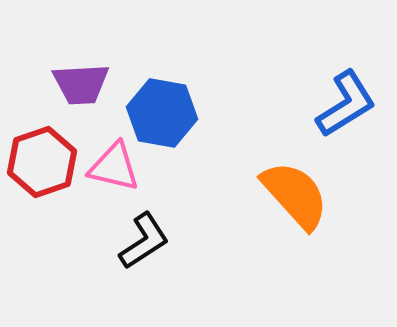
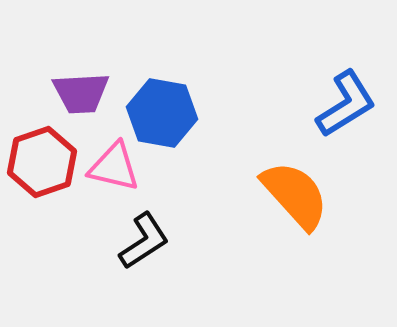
purple trapezoid: moved 9 px down
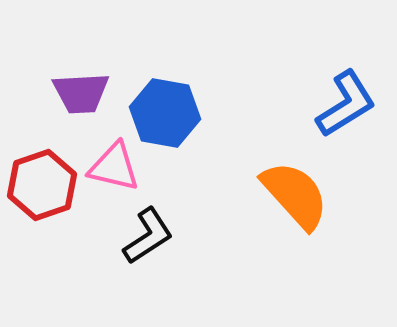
blue hexagon: moved 3 px right
red hexagon: moved 23 px down
black L-shape: moved 4 px right, 5 px up
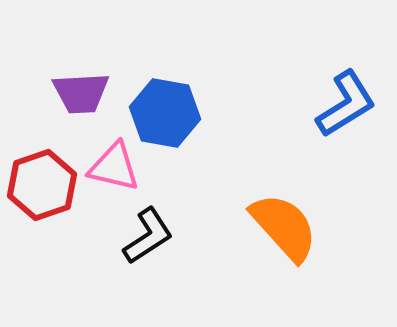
orange semicircle: moved 11 px left, 32 px down
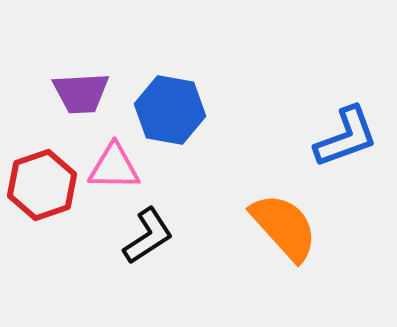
blue L-shape: moved 33 px down; rotated 12 degrees clockwise
blue hexagon: moved 5 px right, 3 px up
pink triangle: rotated 12 degrees counterclockwise
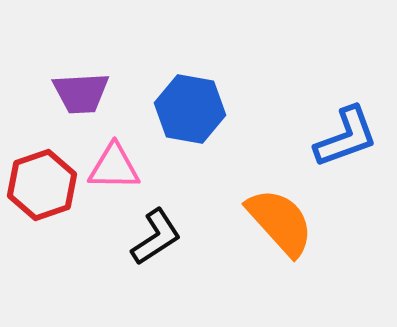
blue hexagon: moved 20 px right, 1 px up
orange semicircle: moved 4 px left, 5 px up
black L-shape: moved 8 px right, 1 px down
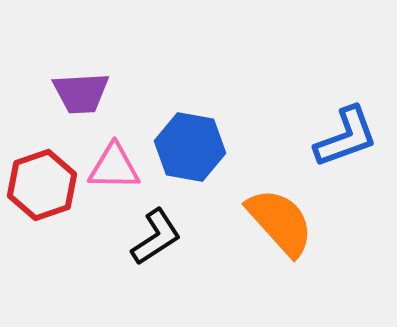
blue hexagon: moved 38 px down
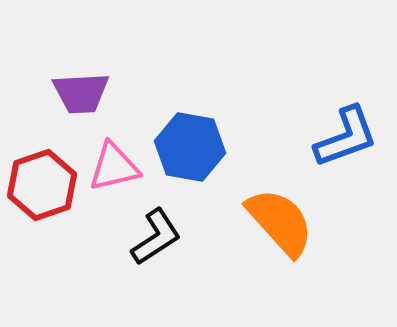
pink triangle: rotated 14 degrees counterclockwise
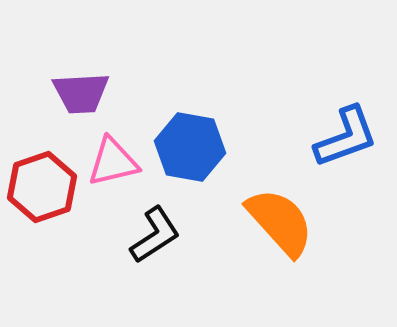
pink triangle: moved 1 px left, 5 px up
red hexagon: moved 2 px down
black L-shape: moved 1 px left, 2 px up
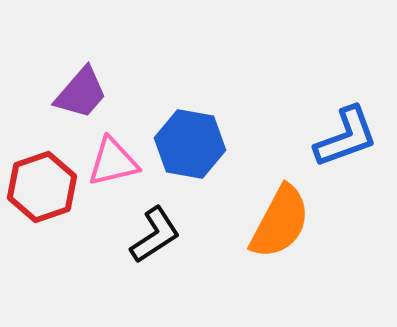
purple trapezoid: rotated 46 degrees counterclockwise
blue hexagon: moved 3 px up
orange semicircle: rotated 70 degrees clockwise
